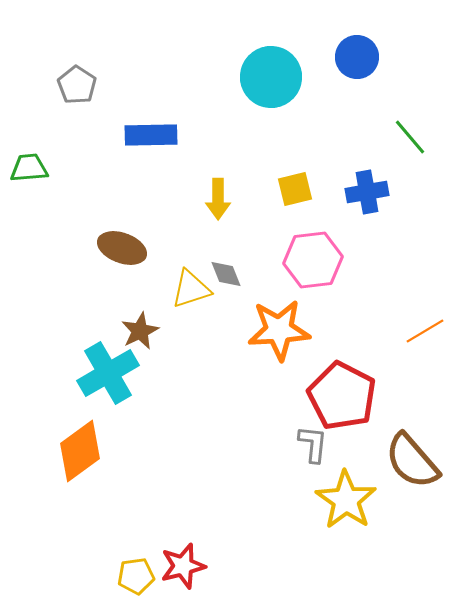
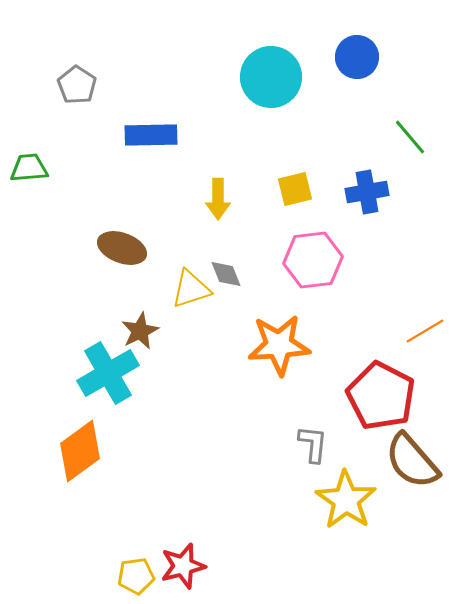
orange star: moved 15 px down
red pentagon: moved 39 px right
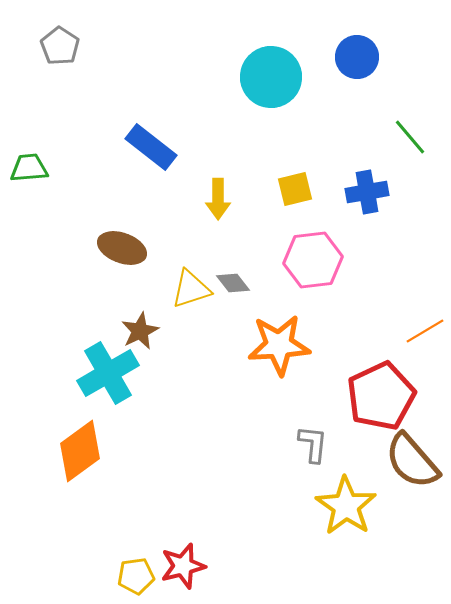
gray pentagon: moved 17 px left, 39 px up
blue rectangle: moved 12 px down; rotated 39 degrees clockwise
gray diamond: moved 7 px right, 9 px down; rotated 16 degrees counterclockwise
red pentagon: rotated 20 degrees clockwise
yellow star: moved 6 px down
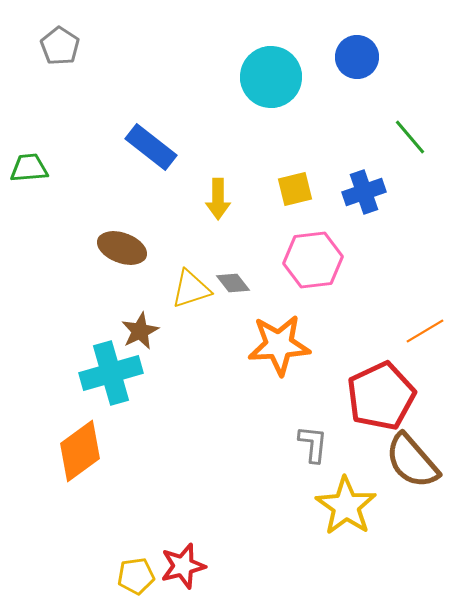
blue cross: moved 3 px left; rotated 9 degrees counterclockwise
cyan cross: moved 3 px right; rotated 14 degrees clockwise
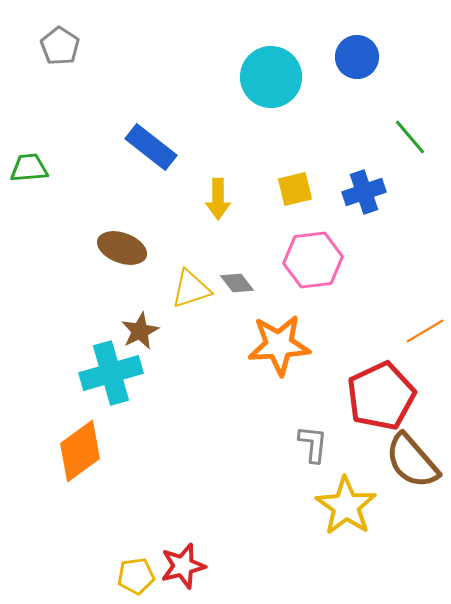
gray diamond: moved 4 px right
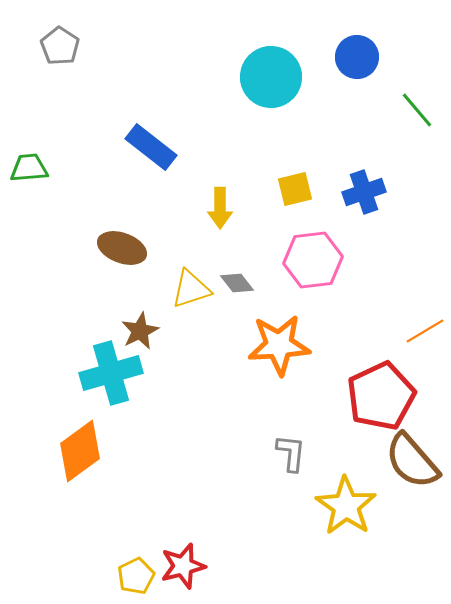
green line: moved 7 px right, 27 px up
yellow arrow: moved 2 px right, 9 px down
gray L-shape: moved 22 px left, 9 px down
yellow pentagon: rotated 18 degrees counterclockwise
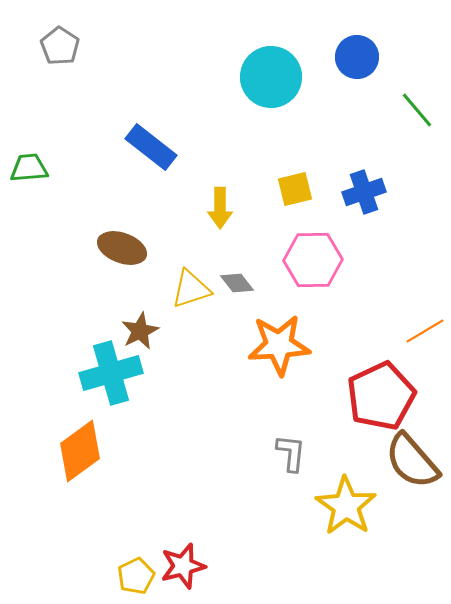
pink hexagon: rotated 6 degrees clockwise
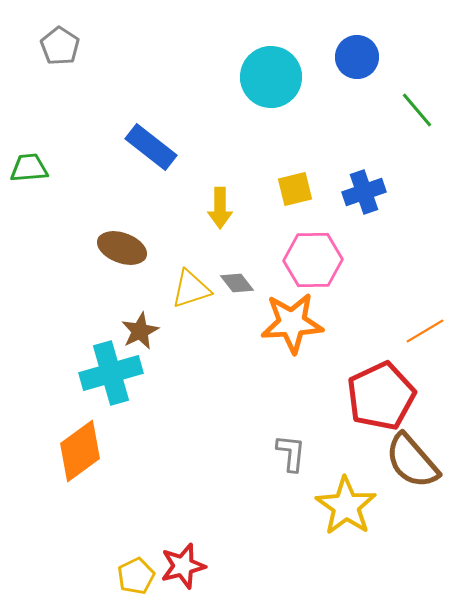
orange star: moved 13 px right, 22 px up
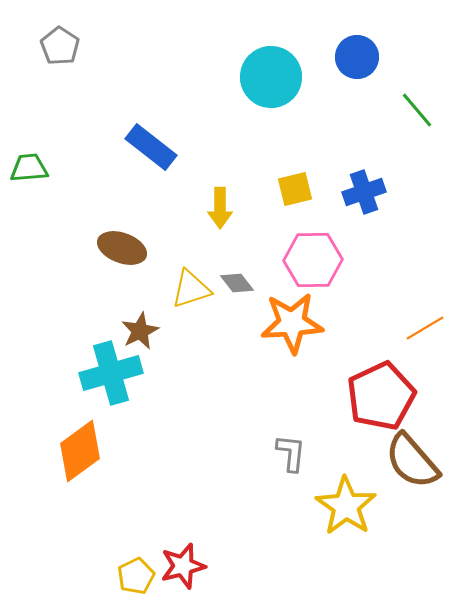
orange line: moved 3 px up
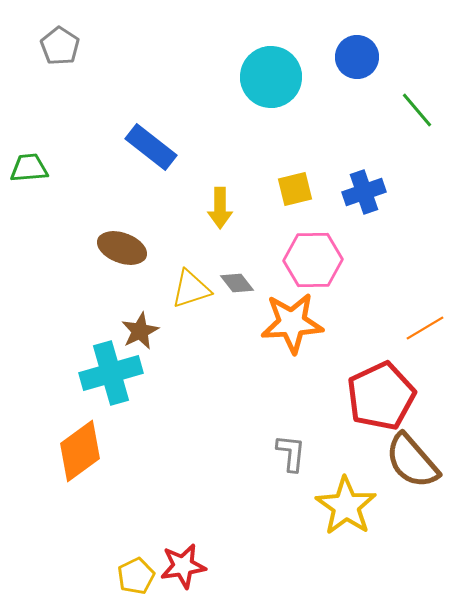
red star: rotated 6 degrees clockwise
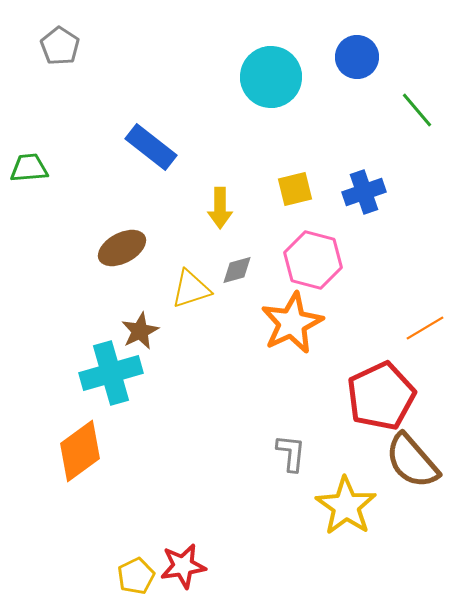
brown ellipse: rotated 48 degrees counterclockwise
pink hexagon: rotated 16 degrees clockwise
gray diamond: moved 13 px up; rotated 68 degrees counterclockwise
orange star: rotated 22 degrees counterclockwise
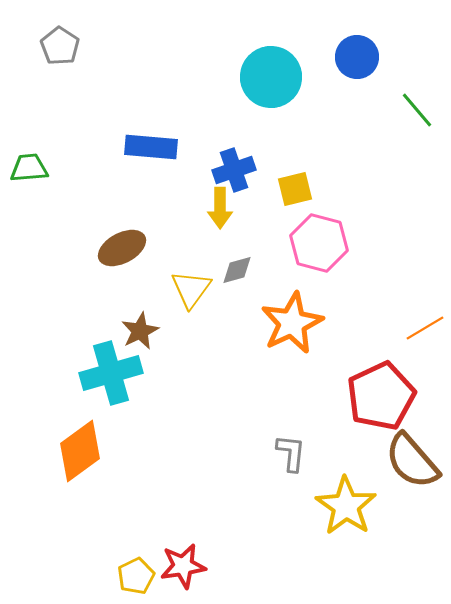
blue rectangle: rotated 33 degrees counterclockwise
blue cross: moved 130 px left, 22 px up
pink hexagon: moved 6 px right, 17 px up
yellow triangle: rotated 36 degrees counterclockwise
